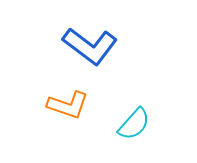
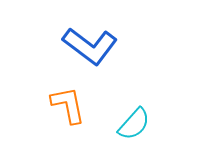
orange L-shape: rotated 120 degrees counterclockwise
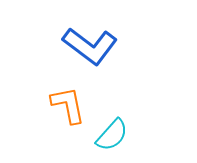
cyan semicircle: moved 22 px left, 11 px down
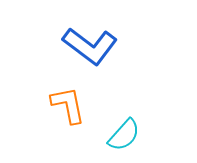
cyan semicircle: moved 12 px right
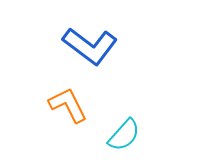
orange L-shape: rotated 15 degrees counterclockwise
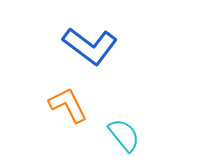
cyan semicircle: rotated 81 degrees counterclockwise
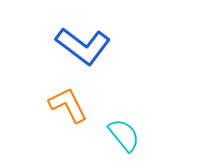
blue L-shape: moved 7 px left
